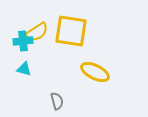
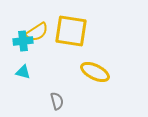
cyan triangle: moved 1 px left, 3 px down
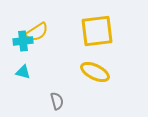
yellow square: moved 26 px right; rotated 16 degrees counterclockwise
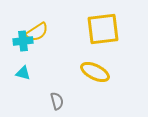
yellow square: moved 6 px right, 2 px up
cyan triangle: moved 1 px down
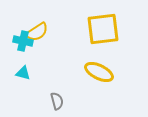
cyan cross: rotated 18 degrees clockwise
yellow ellipse: moved 4 px right
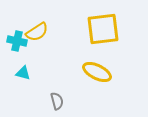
cyan cross: moved 6 px left
yellow ellipse: moved 2 px left
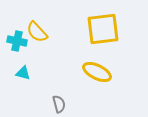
yellow semicircle: rotated 80 degrees clockwise
gray semicircle: moved 2 px right, 3 px down
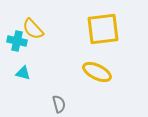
yellow semicircle: moved 4 px left, 3 px up
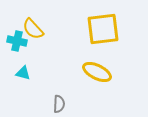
gray semicircle: rotated 18 degrees clockwise
